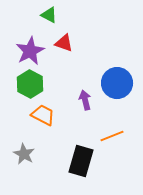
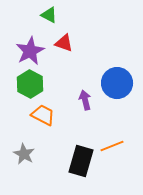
orange line: moved 10 px down
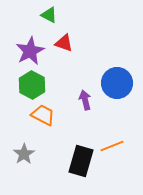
green hexagon: moved 2 px right, 1 px down
gray star: rotated 10 degrees clockwise
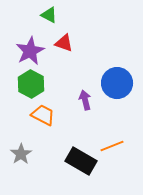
green hexagon: moved 1 px left, 1 px up
gray star: moved 3 px left
black rectangle: rotated 76 degrees counterclockwise
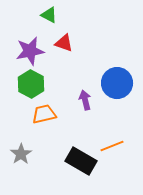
purple star: rotated 16 degrees clockwise
orange trapezoid: moved 1 px right, 1 px up; rotated 40 degrees counterclockwise
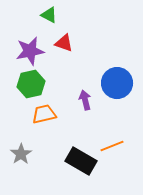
green hexagon: rotated 20 degrees clockwise
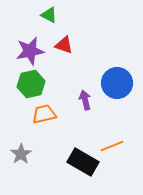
red triangle: moved 2 px down
black rectangle: moved 2 px right, 1 px down
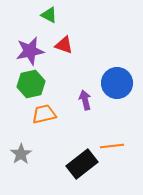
orange line: rotated 15 degrees clockwise
black rectangle: moved 1 px left, 2 px down; rotated 68 degrees counterclockwise
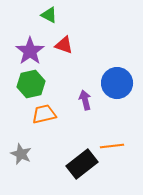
purple star: rotated 24 degrees counterclockwise
gray star: rotated 15 degrees counterclockwise
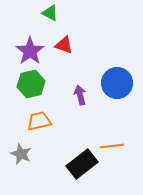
green triangle: moved 1 px right, 2 px up
purple arrow: moved 5 px left, 5 px up
orange trapezoid: moved 5 px left, 7 px down
